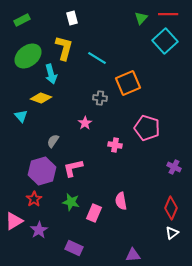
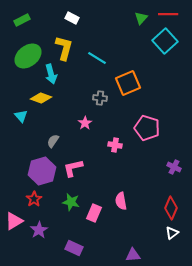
white rectangle: rotated 48 degrees counterclockwise
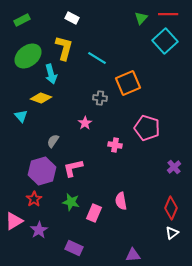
purple cross: rotated 24 degrees clockwise
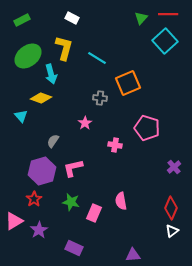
white triangle: moved 2 px up
